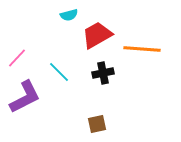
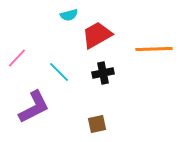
orange line: moved 12 px right; rotated 6 degrees counterclockwise
purple L-shape: moved 9 px right, 10 px down
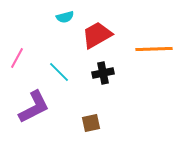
cyan semicircle: moved 4 px left, 2 px down
pink line: rotated 15 degrees counterclockwise
brown square: moved 6 px left, 1 px up
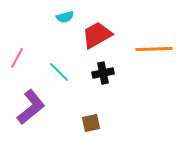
purple L-shape: moved 3 px left; rotated 12 degrees counterclockwise
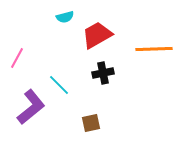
cyan line: moved 13 px down
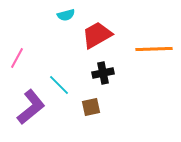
cyan semicircle: moved 1 px right, 2 px up
brown square: moved 16 px up
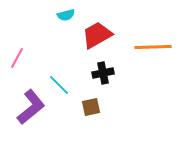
orange line: moved 1 px left, 2 px up
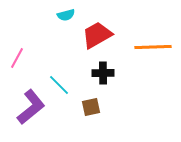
black cross: rotated 10 degrees clockwise
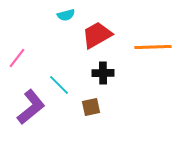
pink line: rotated 10 degrees clockwise
